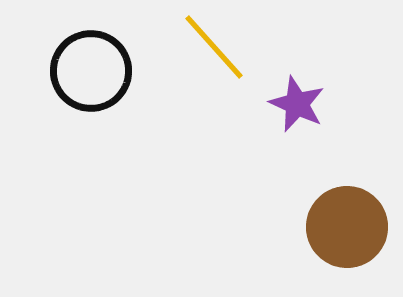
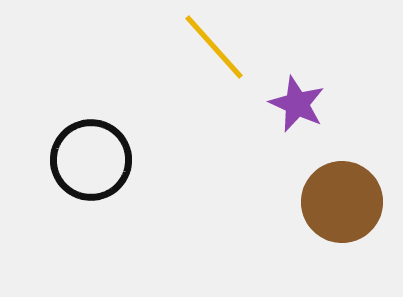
black circle: moved 89 px down
brown circle: moved 5 px left, 25 px up
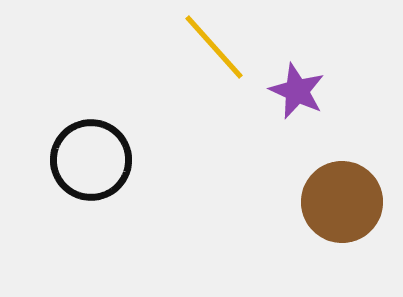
purple star: moved 13 px up
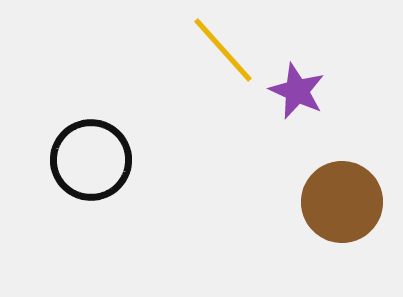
yellow line: moved 9 px right, 3 px down
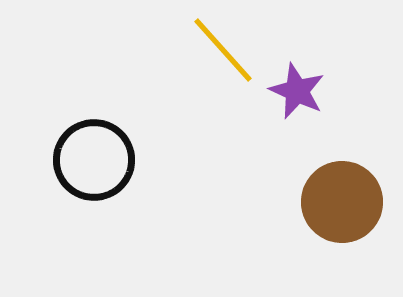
black circle: moved 3 px right
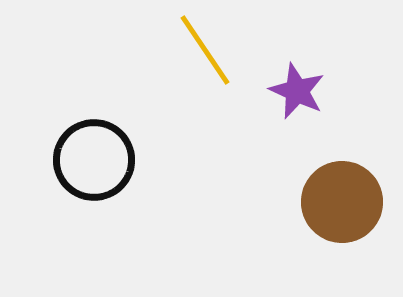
yellow line: moved 18 px left; rotated 8 degrees clockwise
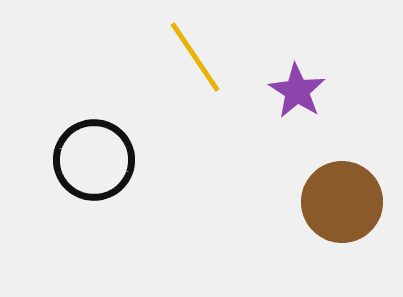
yellow line: moved 10 px left, 7 px down
purple star: rotated 8 degrees clockwise
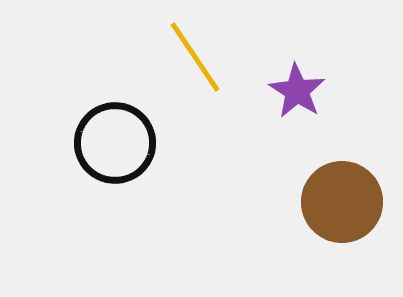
black circle: moved 21 px right, 17 px up
